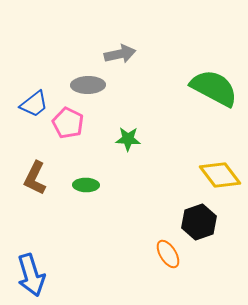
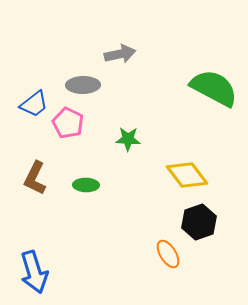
gray ellipse: moved 5 px left
yellow diamond: moved 33 px left
blue arrow: moved 3 px right, 3 px up
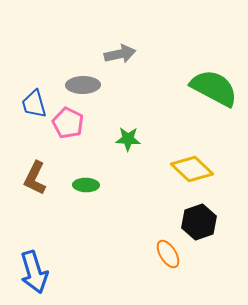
blue trapezoid: rotated 112 degrees clockwise
yellow diamond: moved 5 px right, 6 px up; rotated 9 degrees counterclockwise
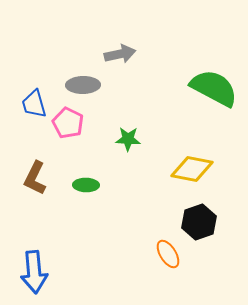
yellow diamond: rotated 33 degrees counterclockwise
blue arrow: rotated 12 degrees clockwise
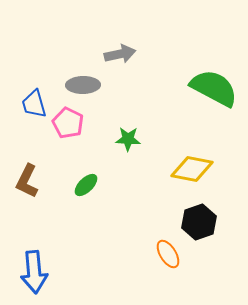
brown L-shape: moved 8 px left, 3 px down
green ellipse: rotated 45 degrees counterclockwise
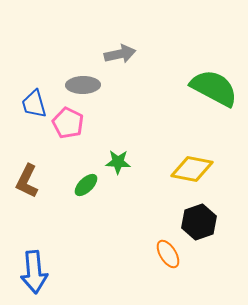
green star: moved 10 px left, 23 px down
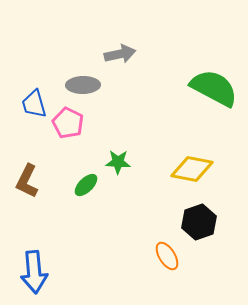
orange ellipse: moved 1 px left, 2 px down
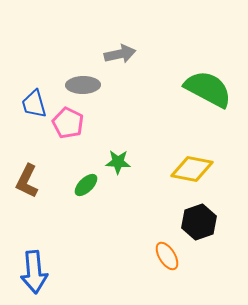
green semicircle: moved 6 px left, 1 px down
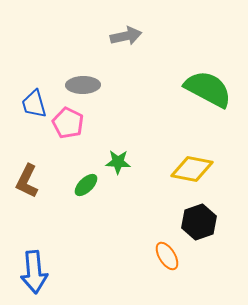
gray arrow: moved 6 px right, 18 px up
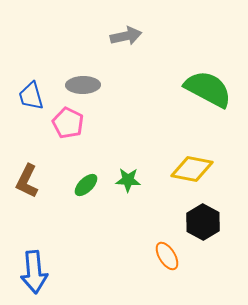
blue trapezoid: moved 3 px left, 8 px up
green star: moved 10 px right, 18 px down
black hexagon: moved 4 px right; rotated 12 degrees counterclockwise
